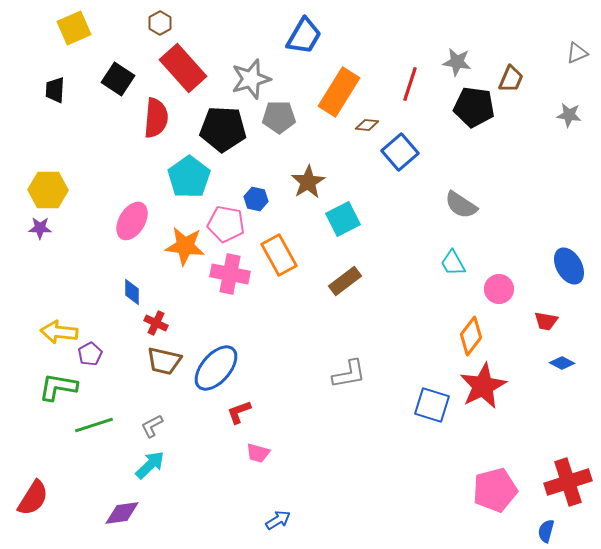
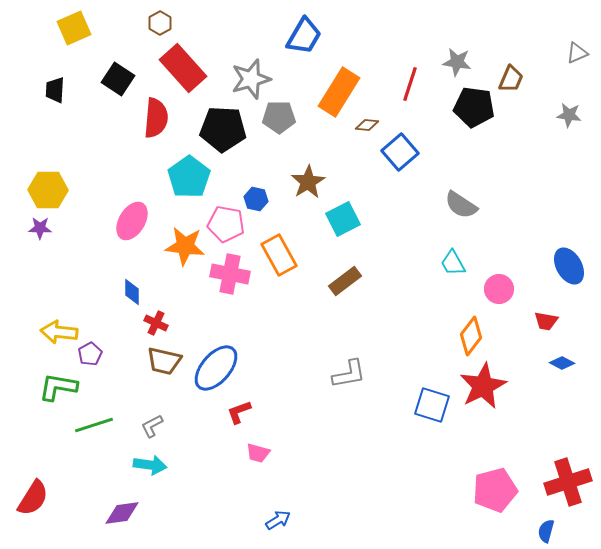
cyan arrow at (150, 465): rotated 52 degrees clockwise
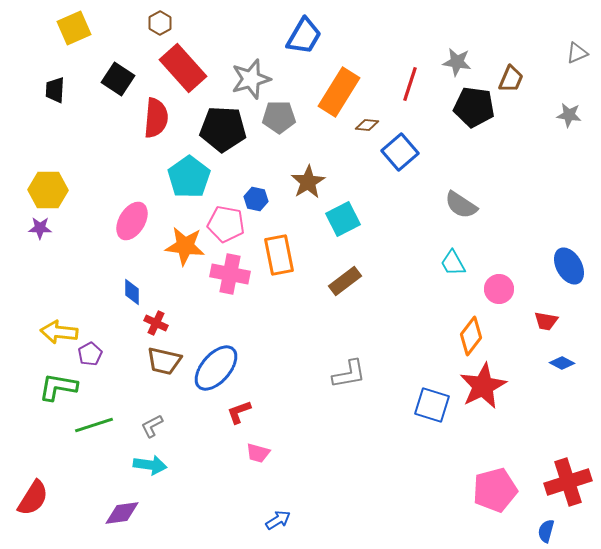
orange rectangle at (279, 255): rotated 18 degrees clockwise
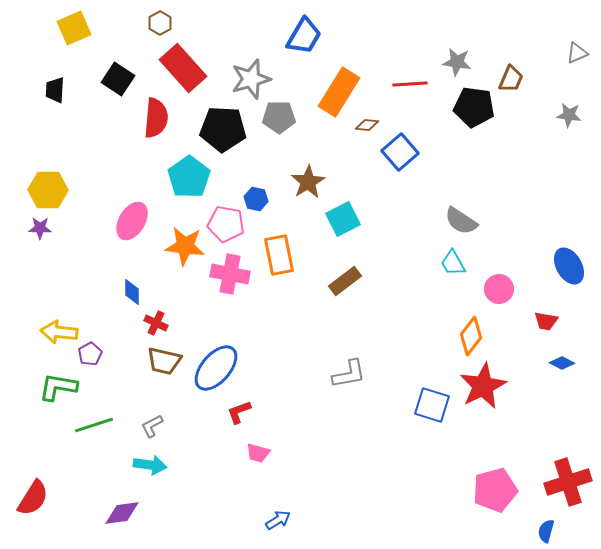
red line at (410, 84): rotated 68 degrees clockwise
gray semicircle at (461, 205): moved 16 px down
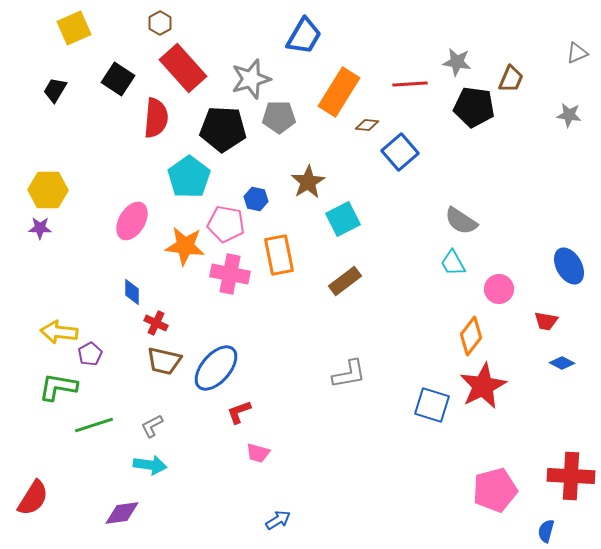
black trapezoid at (55, 90): rotated 28 degrees clockwise
red cross at (568, 482): moved 3 px right, 6 px up; rotated 21 degrees clockwise
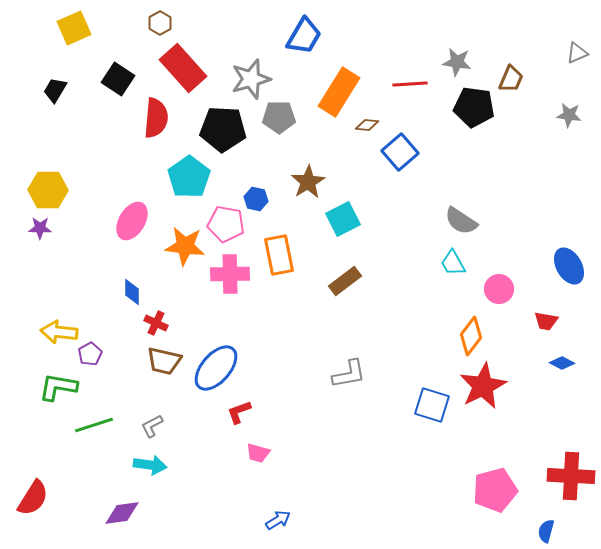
pink cross at (230, 274): rotated 12 degrees counterclockwise
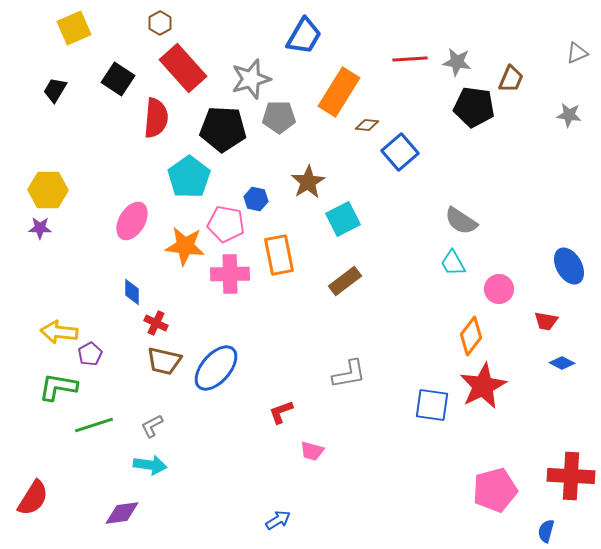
red line at (410, 84): moved 25 px up
blue square at (432, 405): rotated 9 degrees counterclockwise
red L-shape at (239, 412): moved 42 px right
pink trapezoid at (258, 453): moved 54 px right, 2 px up
